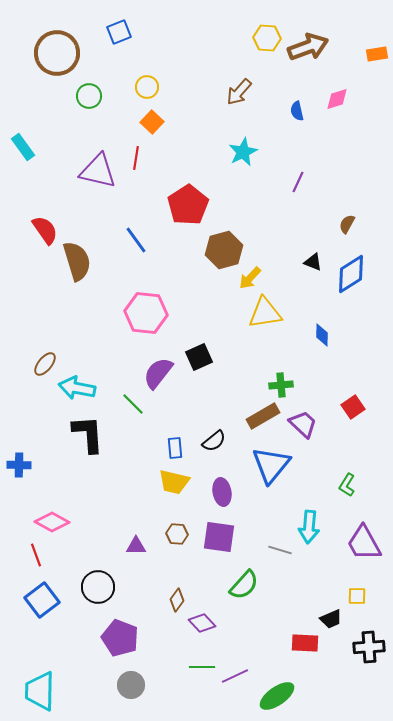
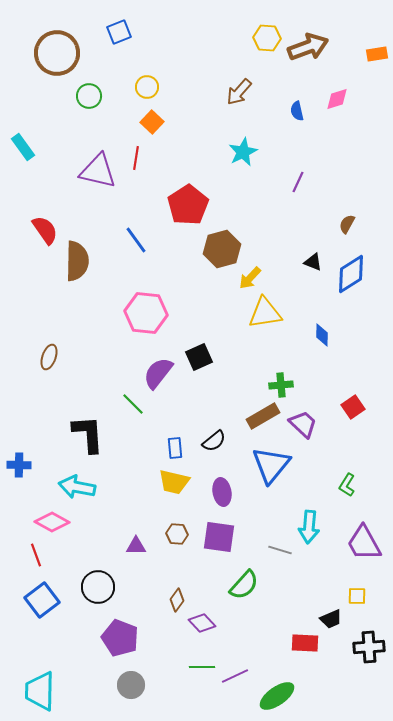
brown hexagon at (224, 250): moved 2 px left, 1 px up
brown semicircle at (77, 261): rotated 18 degrees clockwise
brown ellipse at (45, 364): moved 4 px right, 7 px up; rotated 20 degrees counterclockwise
cyan arrow at (77, 388): moved 99 px down
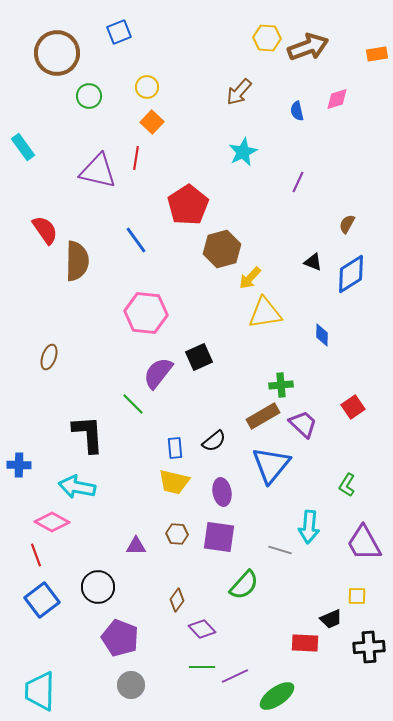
purple diamond at (202, 623): moved 6 px down
